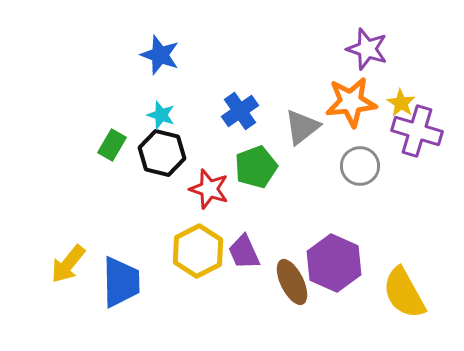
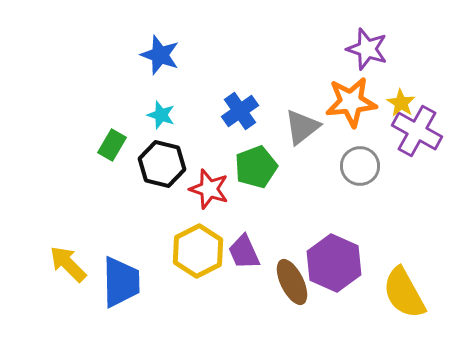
purple cross: rotated 12 degrees clockwise
black hexagon: moved 11 px down
yellow arrow: rotated 96 degrees clockwise
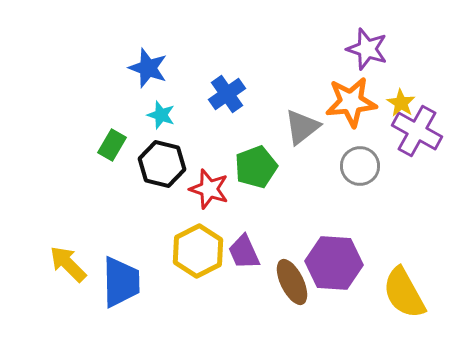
blue star: moved 12 px left, 13 px down
blue cross: moved 13 px left, 17 px up
purple hexagon: rotated 20 degrees counterclockwise
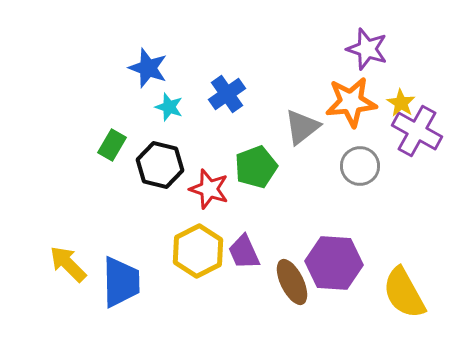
cyan star: moved 8 px right, 8 px up
black hexagon: moved 2 px left, 1 px down
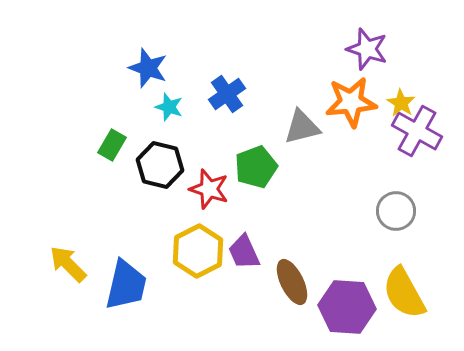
gray triangle: rotated 24 degrees clockwise
gray circle: moved 36 px right, 45 px down
purple hexagon: moved 13 px right, 44 px down
blue trapezoid: moved 5 px right, 3 px down; rotated 14 degrees clockwise
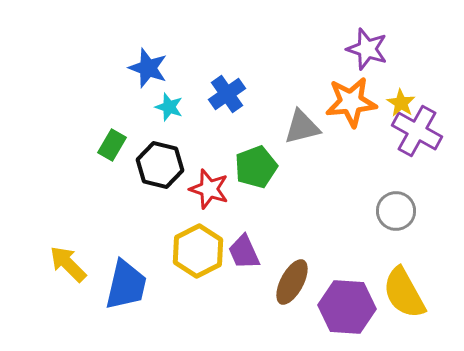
brown ellipse: rotated 54 degrees clockwise
